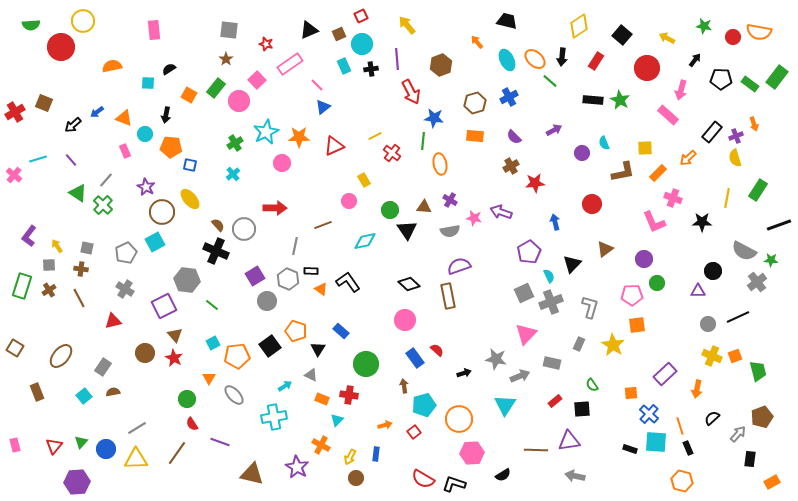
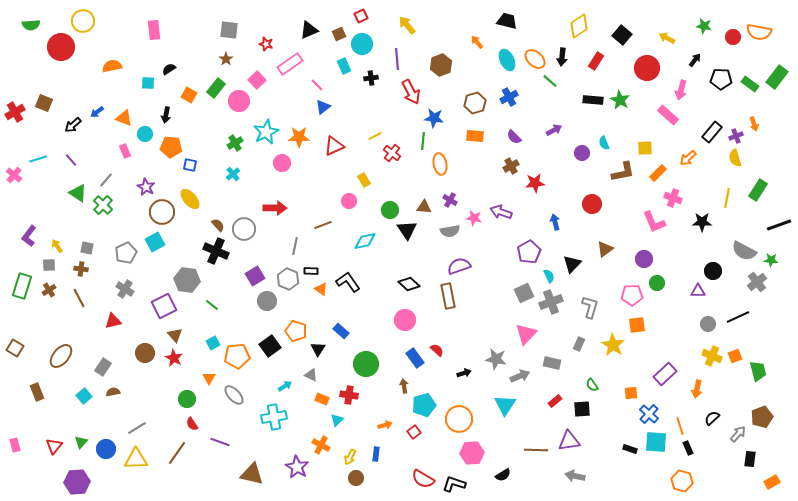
black cross at (371, 69): moved 9 px down
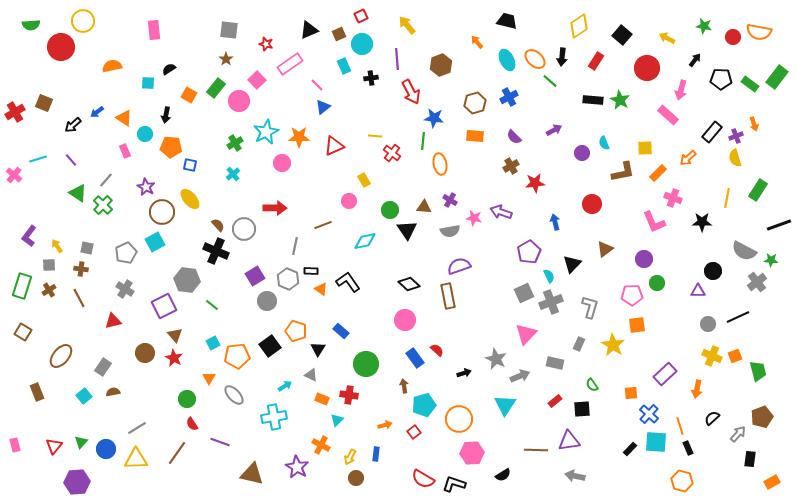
orange triangle at (124, 118): rotated 12 degrees clockwise
yellow line at (375, 136): rotated 32 degrees clockwise
brown square at (15, 348): moved 8 px right, 16 px up
gray star at (496, 359): rotated 15 degrees clockwise
gray rectangle at (552, 363): moved 3 px right
black rectangle at (630, 449): rotated 64 degrees counterclockwise
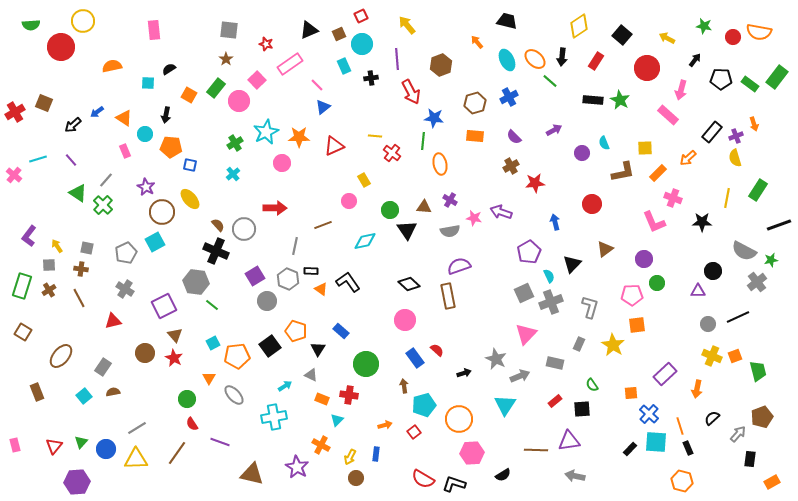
green star at (771, 260): rotated 16 degrees counterclockwise
gray hexagon at (187, 280): moved 9 px right, 2 px down
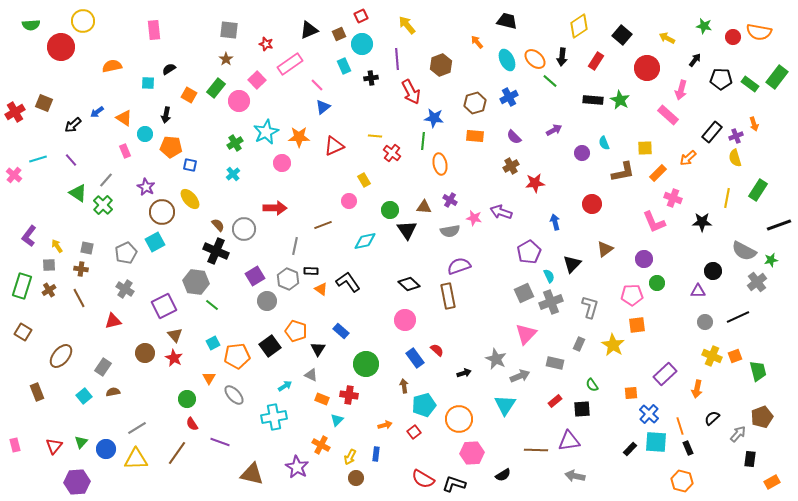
gray circle at (708, 324): moved 3 px left, 2 px up
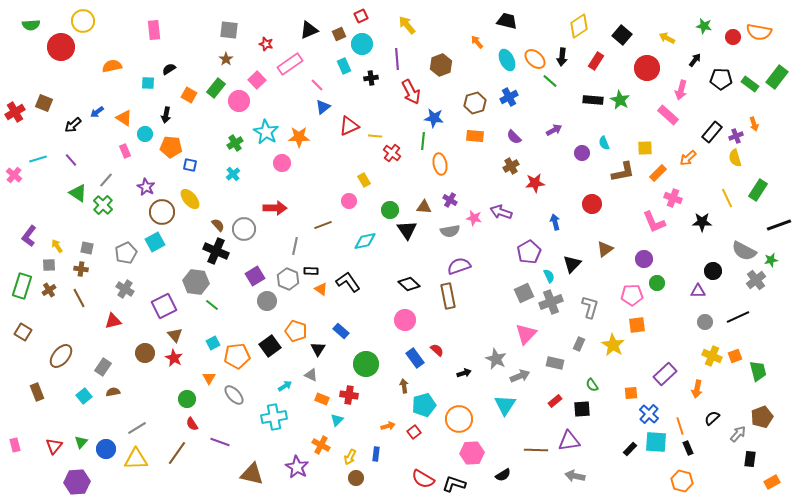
cyan star at (266, 132): rotated 15 degrees counterclockwise
red triangle at (334, 146): moved 15 px right, 20 px up
yellow line at (727, 198): rotated 36 degrees counterclockwise
gray cross at (757, 282): moved 1 px left, 2 px up
orange arrow at (385, 425): moved 3 px right, 1 px down
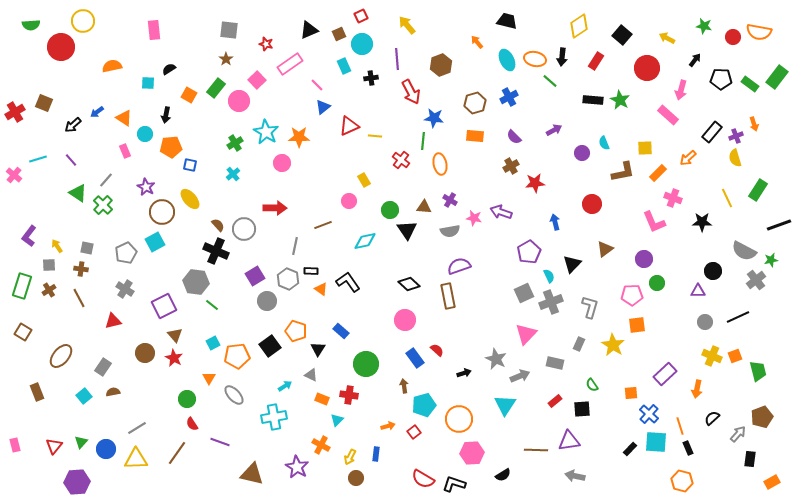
orange ellipse at (535, 59): rotated 30 degrees counterclockwise
orange pentagon at (171, 147): rotated 10 degrees counterclockwise
red cross at (392, 153): moved 9 px right, 7 px down
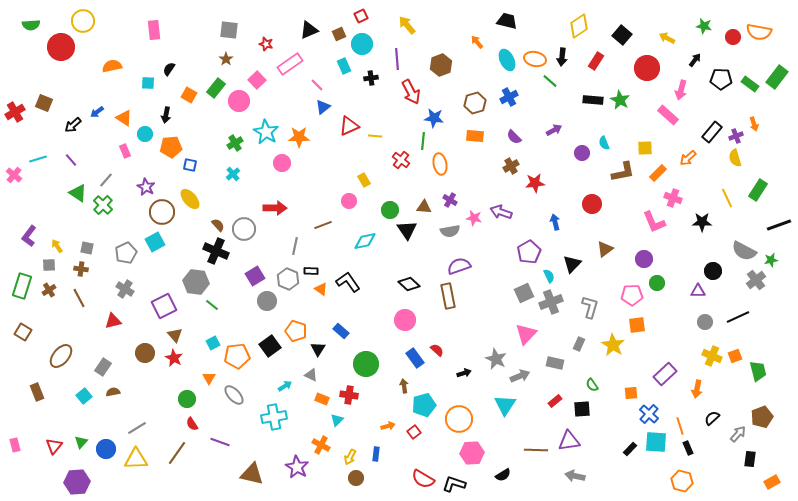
black semicircle at (169, 69): rotated 24 degrees counterclockwise
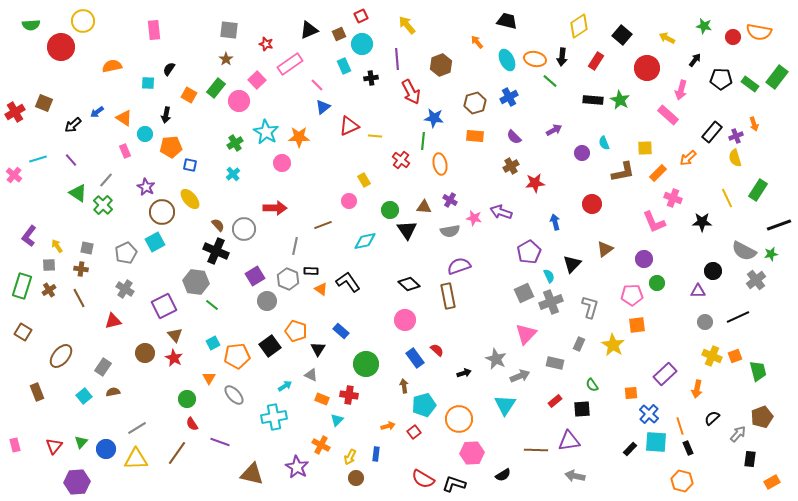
green star at (771, 260): moved 6 px up
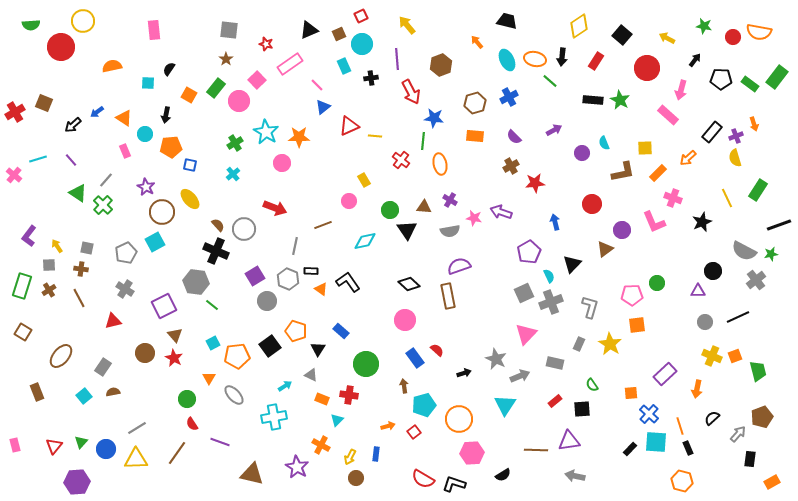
red arrow at (275, 208): rotated 20 degrees clockwise
black star at (702, 222): rotated 24 degrees counterclockwise
purple circle at (644, 259): moved 22 px left, 29 px up
yellow star at (613, 345): moved 3 px left, 1 px up
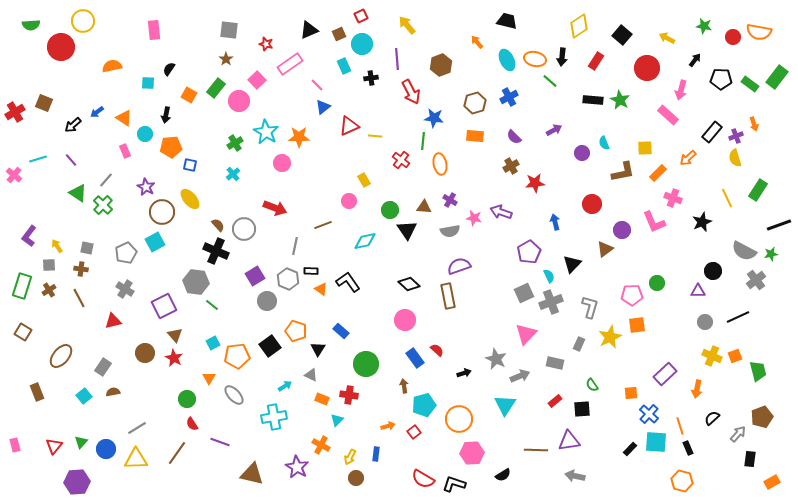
yellow star at (610, 344): moved 7 px up; rotated 15 degrees clockwise
